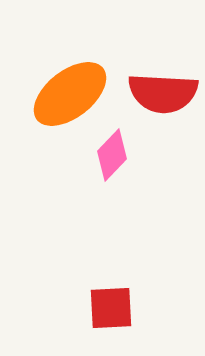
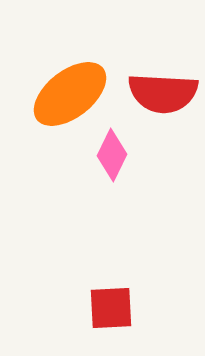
pink diamond: rotated 18 degrees counterclockwise
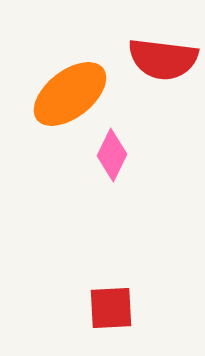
red semicircle: moved 34 px up; rotated 4 degrees clockwise
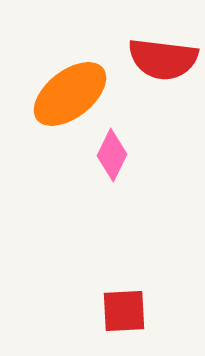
red square: moved 13 px right, 3 px down
